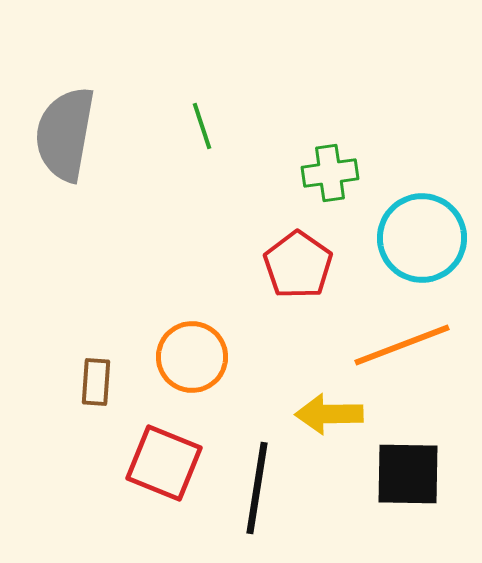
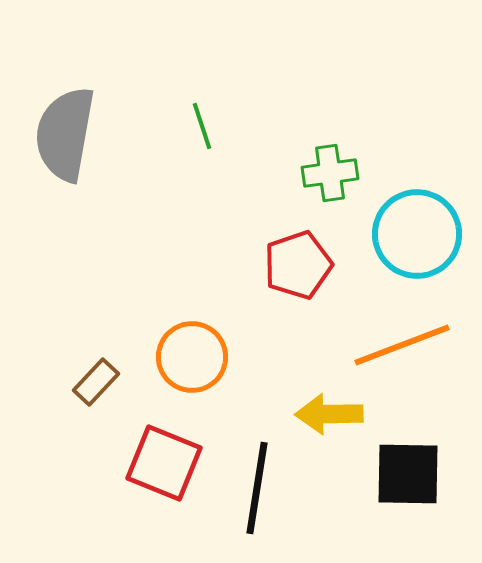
cyan circle: moved 5 px left, 4 px up
red pentagon: rotated 18 degrees clockwise
brown rectangle: rotated 39 degrees clockwise
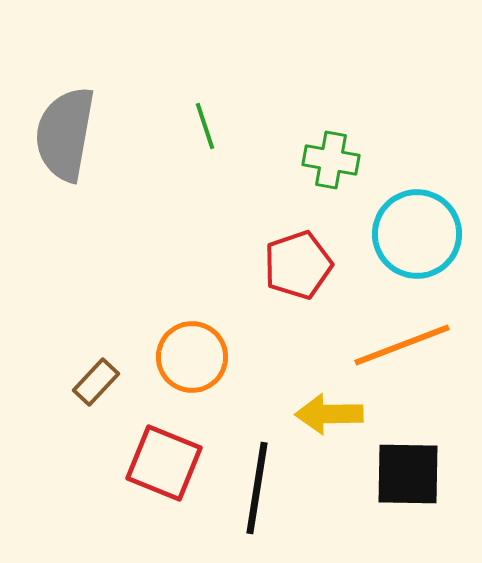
green line: moved 3 px right
green cross: moved 1 px right, 13 px up; rotated 18 degrees clockwise
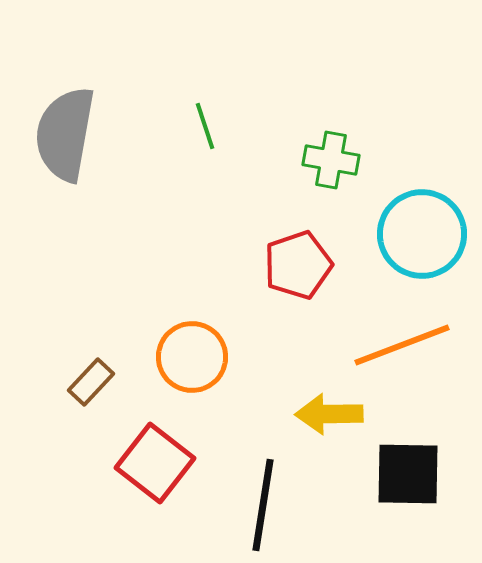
cyan circle: moved 5 px right
brown rectangle: moved 5 px left
red square: moved 9 px left; rotated 16 degrees clockwise
black line: moved 6 px right, 17 px down
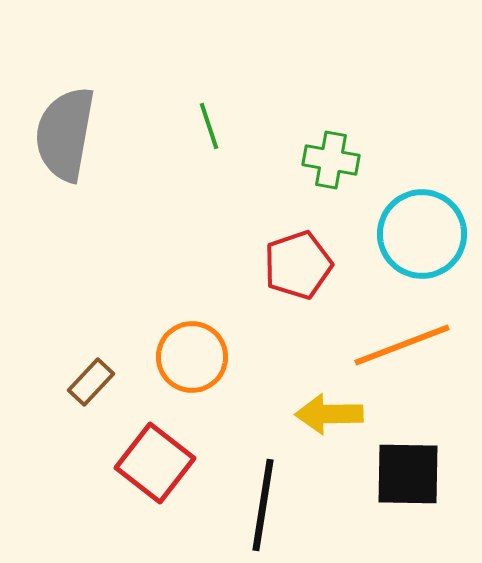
green line: moved 4 px right
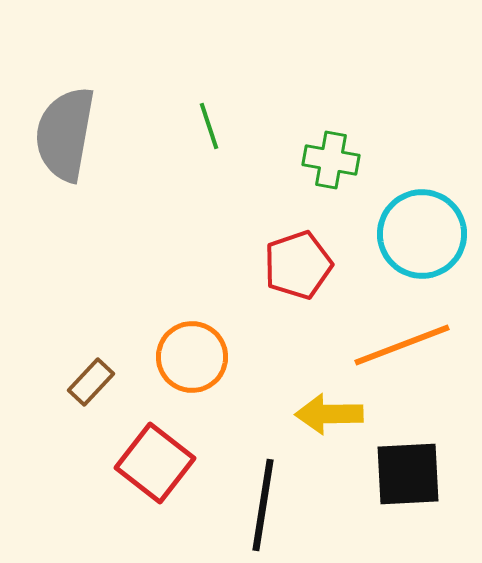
black square: rotated 4 degrees counterclockwise
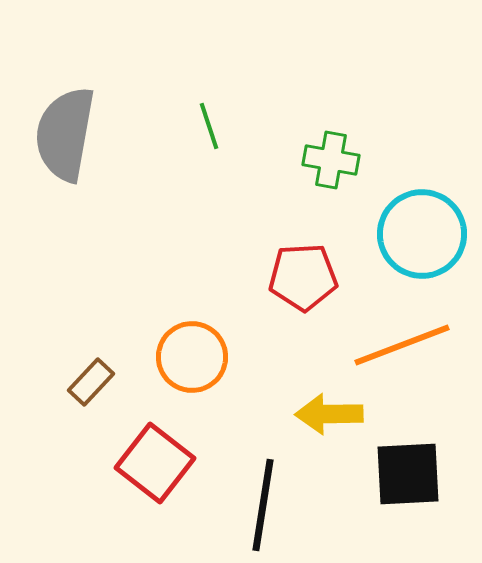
red pentagon: moved 5 px right, 12 px down; rotated 16 degrees clockwise
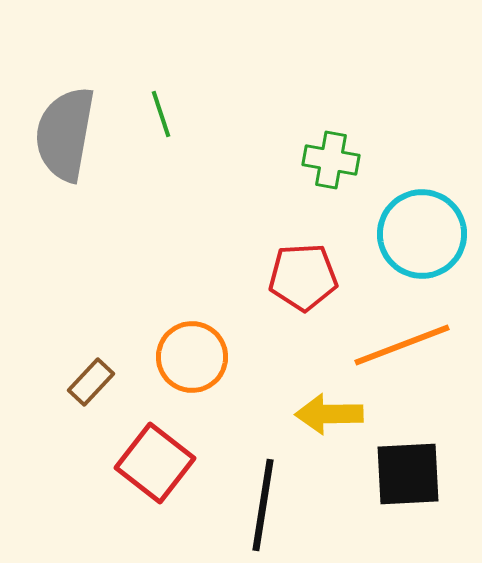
green line: moved 48 px left, 12 px up
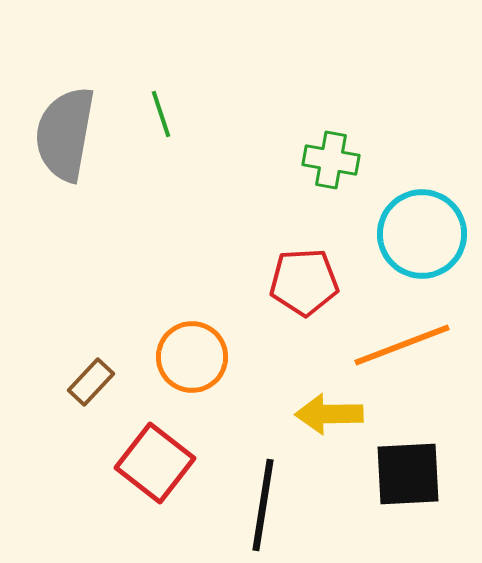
red pentagon: moved 1 px right, 5 px down
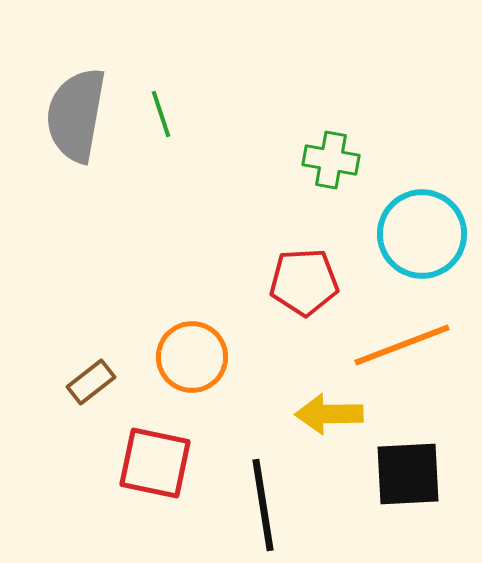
gray semicircle: moved 11 px right, 19 px up
brown rectangle: rotated 9 degrees clockwise
red square: rotated 26 degrees counterclockwise
black line: rotated 18 degrees counterclockwise
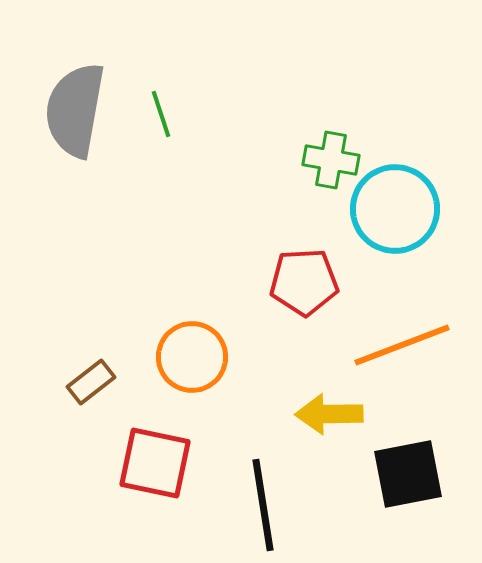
gray semicircle: moved 1 px left, 5 px up
cyan circle: moved 27 px left, 25 px up
black square: rotated 8 degrees counterclockwise
